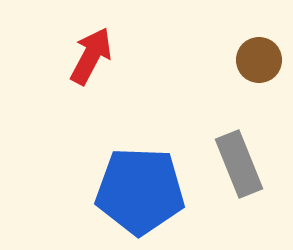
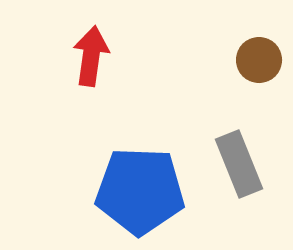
red arrow: rotated 20 degrees counterclockwise
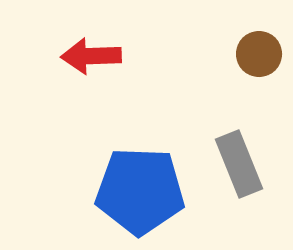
red arrow: rotated 100 degrees counterclockwise
brown circle: moved 6 px up
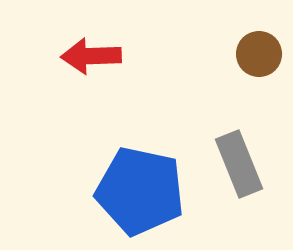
blue pentagon: rotated 10 degrees clockwise
